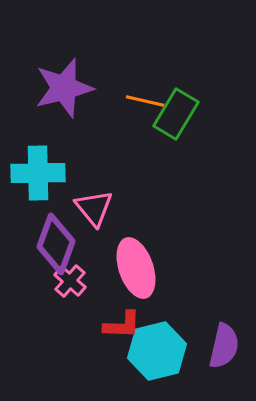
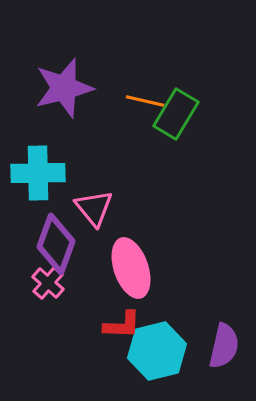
pink ellipse: moved 5 px left
pink cross: moved 22 px left, 2 px down
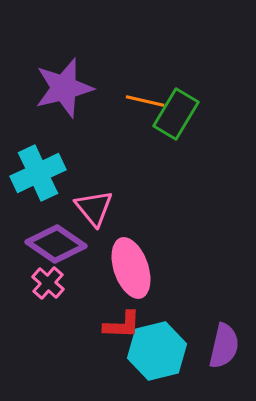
cyan cross: rotated 24 degrees counterclockwise
purple diamond: rotated 76 degrees counterclockwise
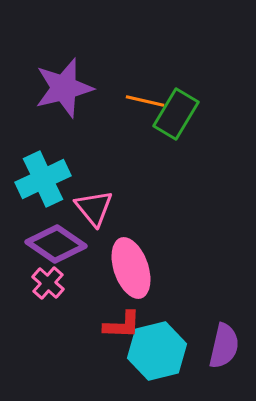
cyan cross: moved 5 px right, 6 px down
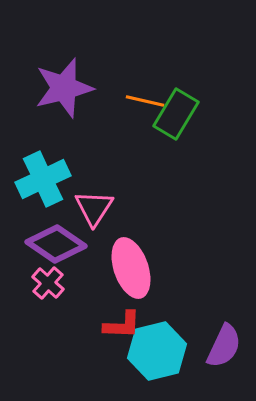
pink triangle: rotated 12 degrees clockwise
purple semicircle: rotated 12 degrees clockwise
